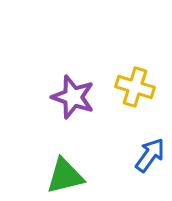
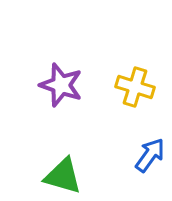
purple star: moved 12 px left, 12 px up
green triangle: moved 2 px left; rotated 30 degrees clockwise
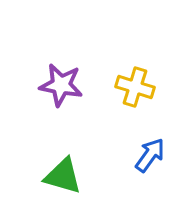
purple star: rotated 9 degrees counterclockwise
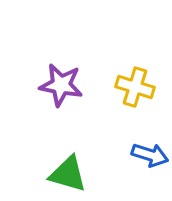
blue arrow: rotated 72 degrees clockwise
green triangle: moved 5 px right, 2 px up
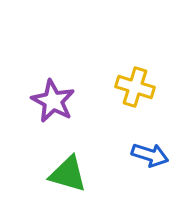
purple star: moved 8 px left, 16 px down; rotated 18 degrees clockwise
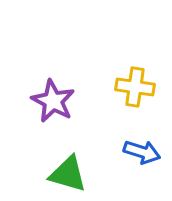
yellow cross: rotated 9 degrees counterclockwise
blue arrow: moved 8 px left, 3 px up
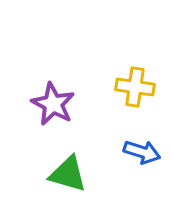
purple star: moved 3 px down
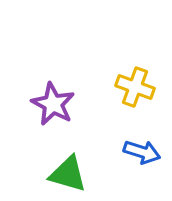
yellow cross: rotated 12 degrees clockwise
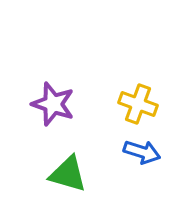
yellow cross: moved 3 px right, 17 px down
purple star: rotated 9 degrees counterclockwise
